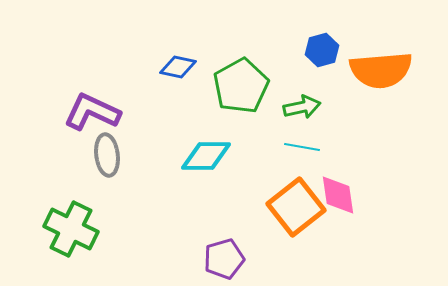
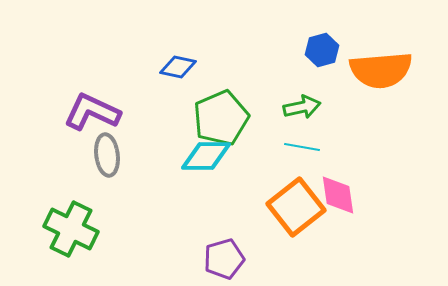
green pentagon: moved 20 px left, 32 px down; rotated 6 degrees clockwise
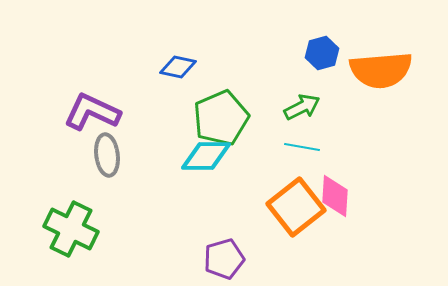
blue hexagon: moved 3 px down
green arrow: rotated 15 degrees counterclockwise
pink diamond: moved 3 px left, 1 px down; rotated 12 degrees clockwise
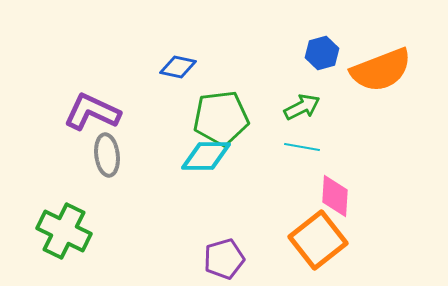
orange semicircle: rotated 16 degrees counterclockwise
green pentagon: rotated 16 degrees clockwise
orange square: moved 22 px right, 33 px down
green cross: moved 7 px left, 2 px down
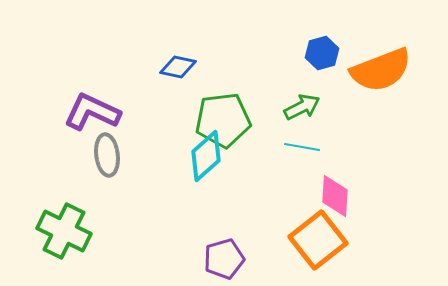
green pentagon: moved 2 px right, 2 px down
cyan diamond: rotated 42 degrees counterclockwise
